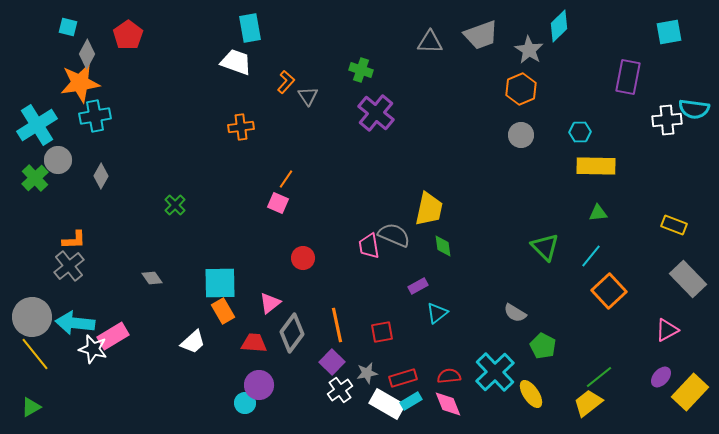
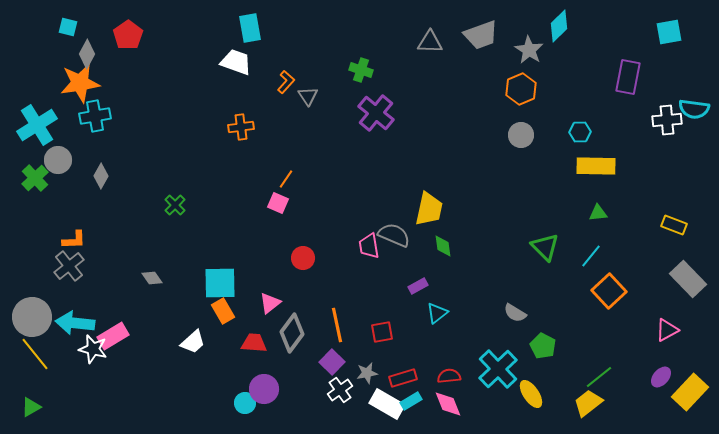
cyan cross at (495, 372): moved 3 px right, 3 px up
purple circle at (259, 385): moved 5 px right, 4 px down
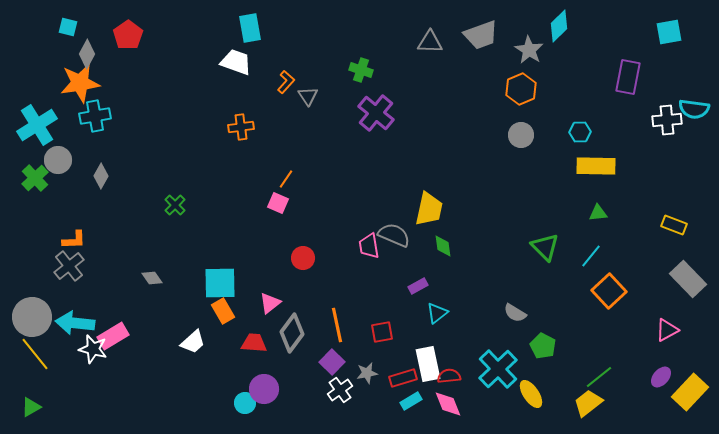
white rectangle at (387, 404): moved 41 px right, 40 px up; rotated 48 degrees clockwise
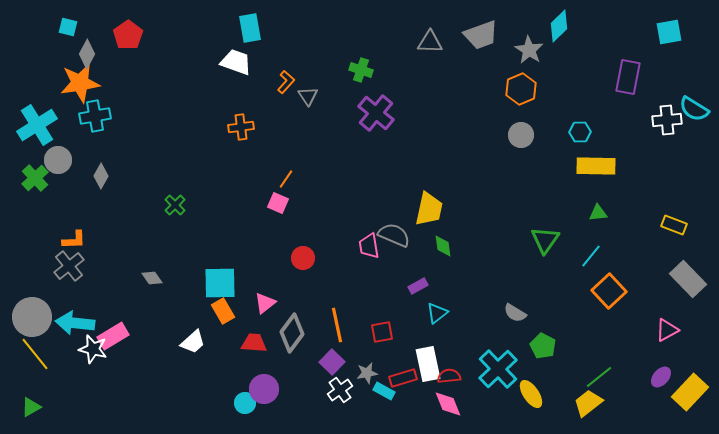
cyan semicircle at (694, 109): rotated 24 degrees clockwise
green triangle at (545, 247): moved 7 px up; rotated 20 degrees clockwise
pink triangle at (270, 303): moved 5 px left
cyan rectangle at (411, 401): moved 27 px left, 10 px up; rotated 60 degrees clockwise
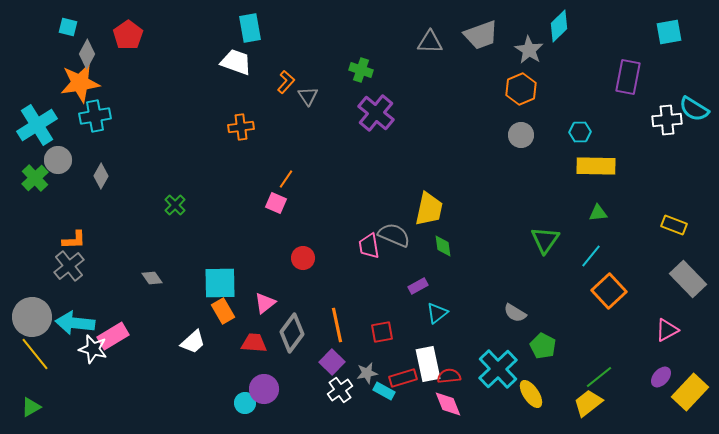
pink square at (278, 203): moved 2 px left
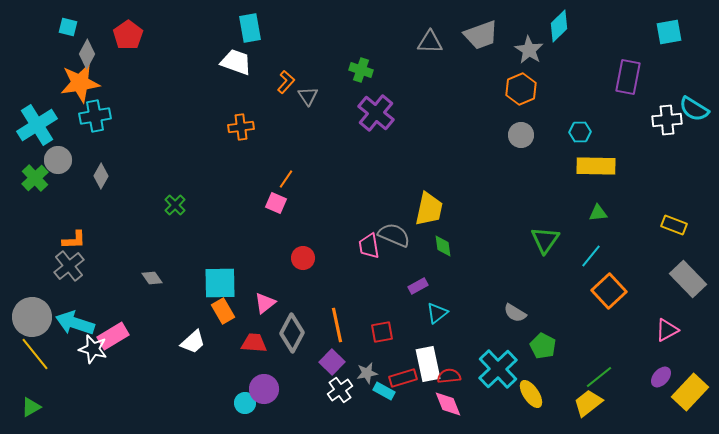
cyan arrow at (75, 323): rotated 12 degrees clockwise
gray diamond at (292, 333): rotated 9 degrees counterclockwise
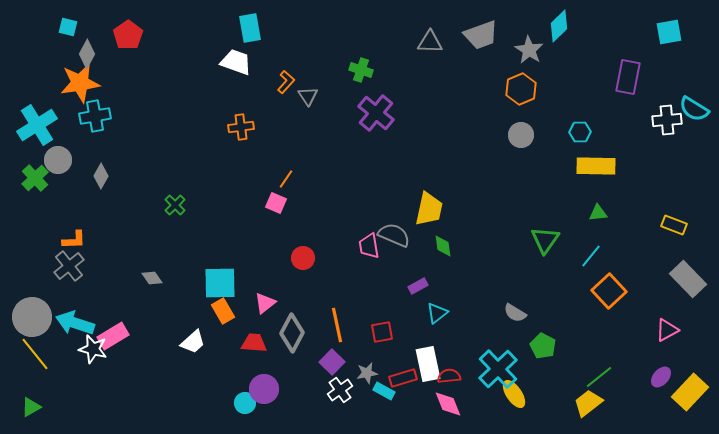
yellow ellipse at (531, 394): moved 17 px left
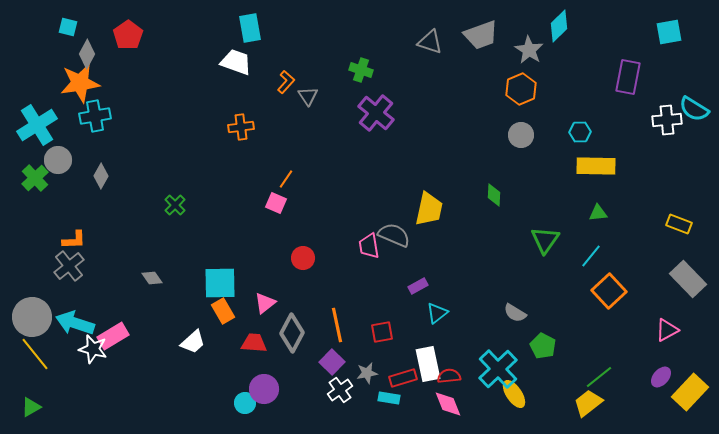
gray triangle at (430, 42): rotated 16 degrees clockwise
yellow rectangle at (674, 225): moved 5 px right, 1 px up
green diamond at (443, 246): moved 51 px right, 51 px up; rotated 10 degrees clockwise
cyan rectangle at (384, 391): moved 5 px right, 7 px down; rotated 20 degrees counterclockwise
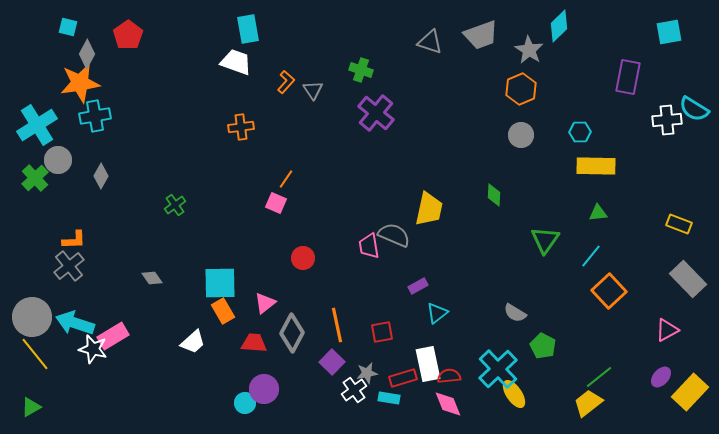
cyan rectangle at (250, 28): moved 2 px left, 1 px down
gray triangle at (308, 96): moved 5 px right, 6 px up
green cross at (175, 205): rotated 10 degrees clockwise
white cross at (340, 390): moved 14 px right
